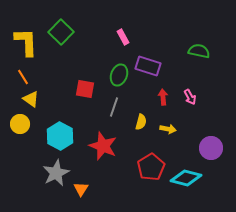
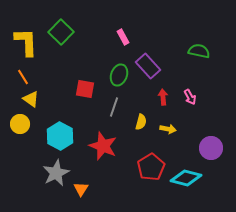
purple rectangle: rotated 30 degrees clockwise
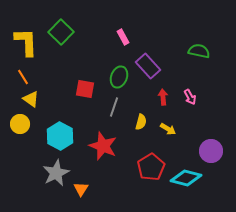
green ellipse: moved 2 px down
yellow arrow: rotated 21 degrees clockwise
purple circle: moved 3 px down
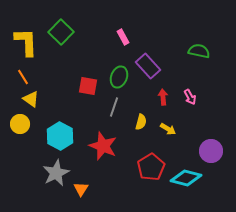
red square: moved 3 px right, 3 px up
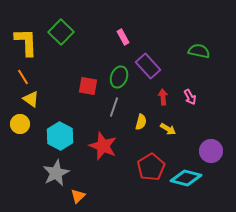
orange triangle: moved 3 px left, 7 px down; rotated 14 degrees clockwise
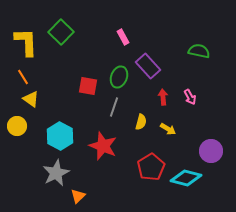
yellow circle: moved 3 px left, 2 px down
